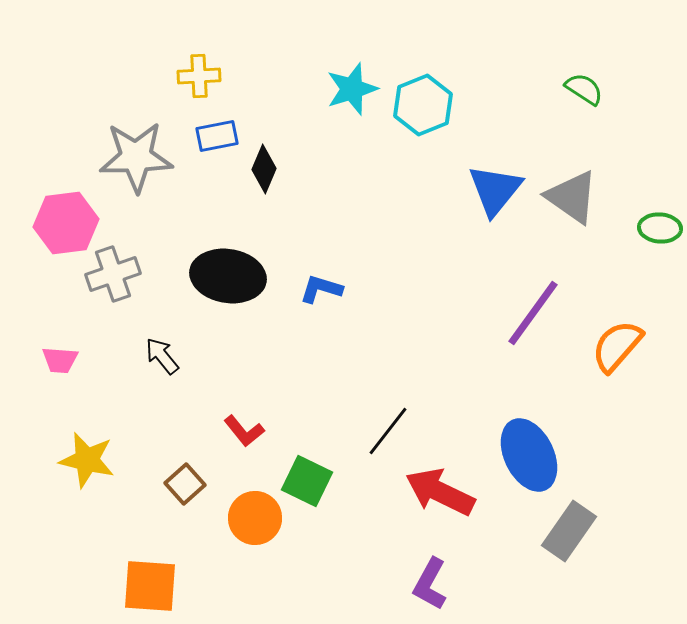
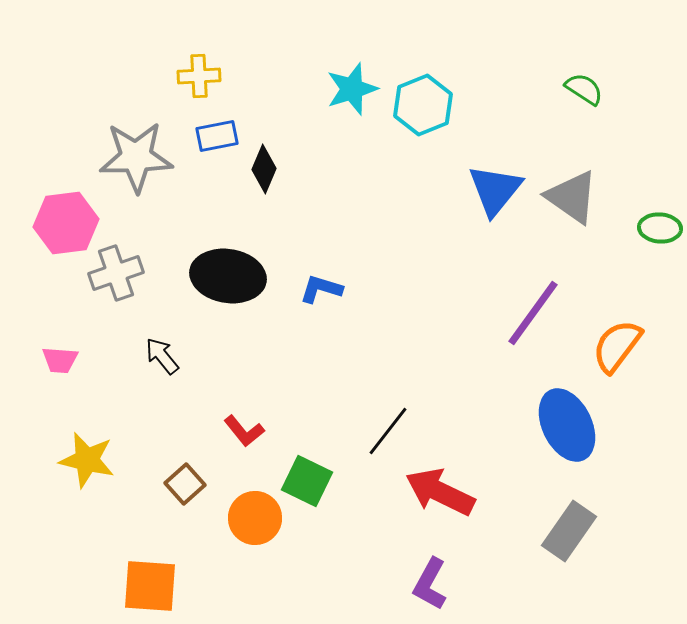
gray cross: moved 3 px right, 1 px up
orange semicircle: rotated 4 degrees counterclockwise
blue ellipse: moved 38 px right, 30 px up
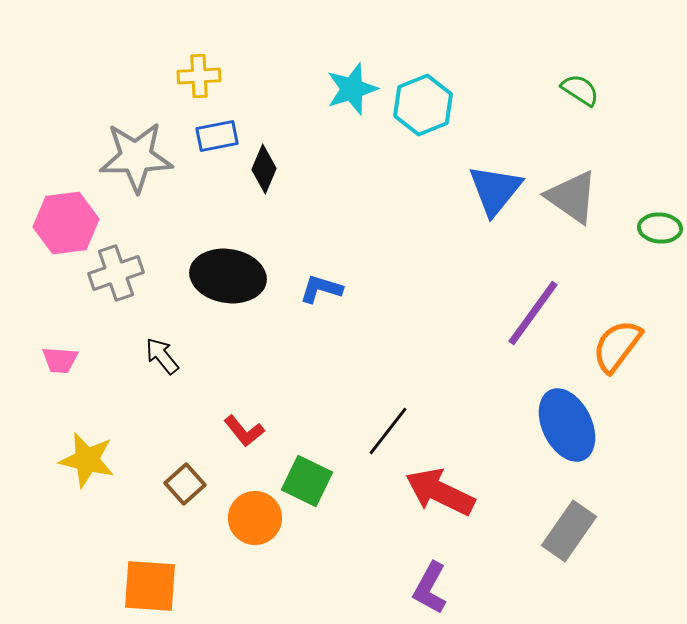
green semicircle: moved 4 px left, 1 px down
purple L-shape: moved 4 px down
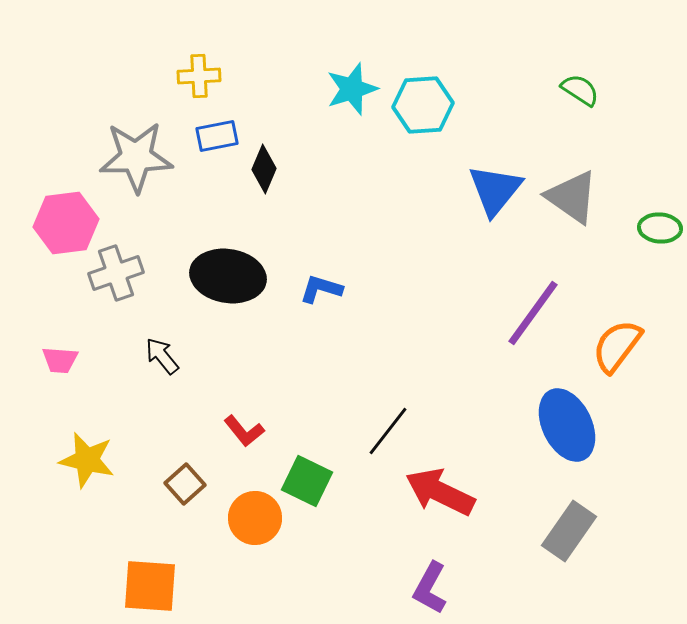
cyan hexagon: rotated 18 degrees clockwise
